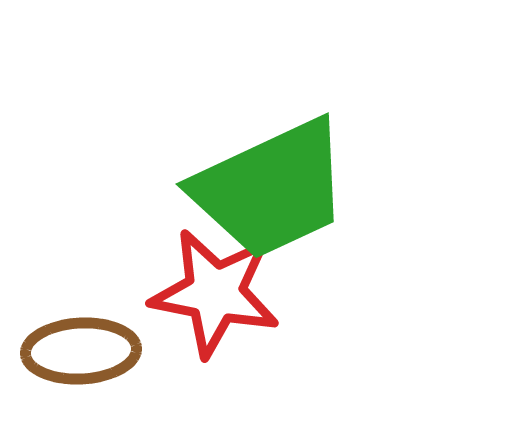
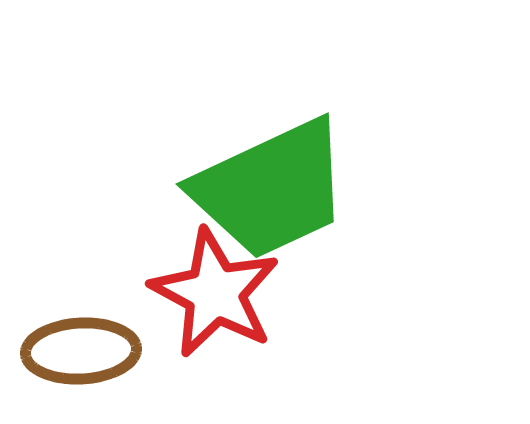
red star: rotated 17 degrees clockwise
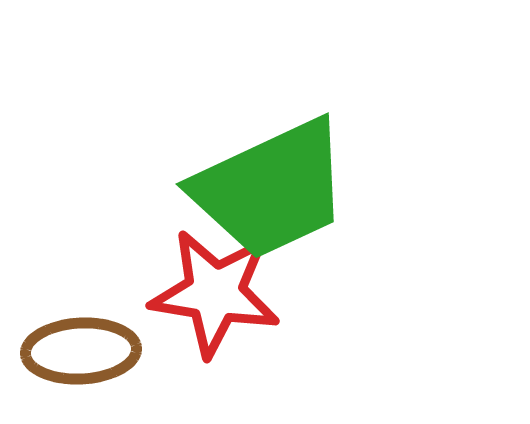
red star: rotated 19 degrees counterclockwise
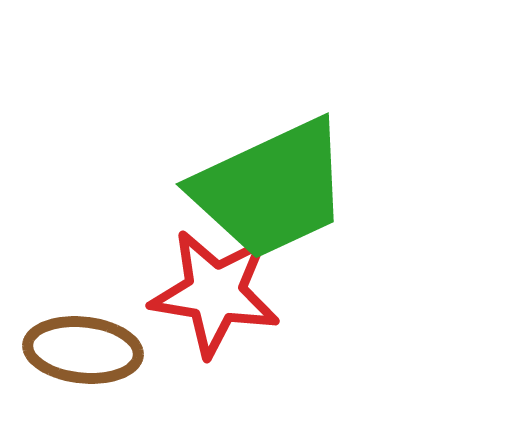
brown ellipse: moved 2 px right, 1 px up; rotated 9 degrees clockwise
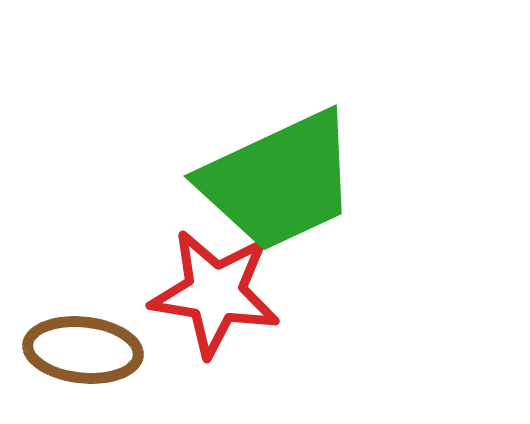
green trapezoid: moved 8 px right, 8 px up
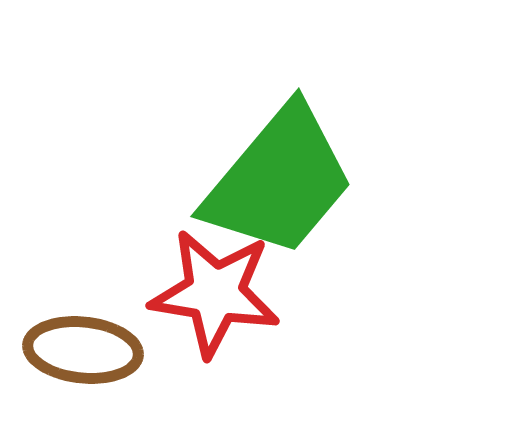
green trapezoid: rotated 25 degrees counterclockwise
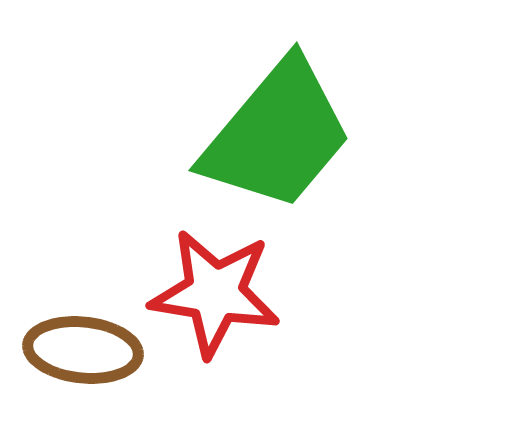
green trapezoid: moved 2 px left, 46 px up
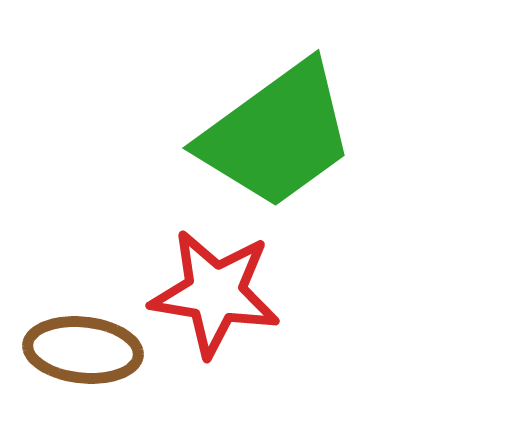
green trapezoid: rotated 14 degrees clockwise
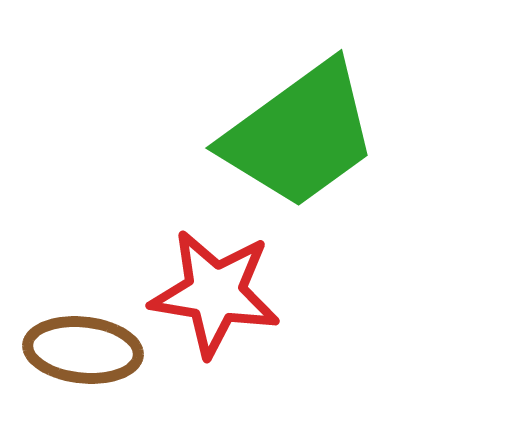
green trapezoid: moved 23 px right
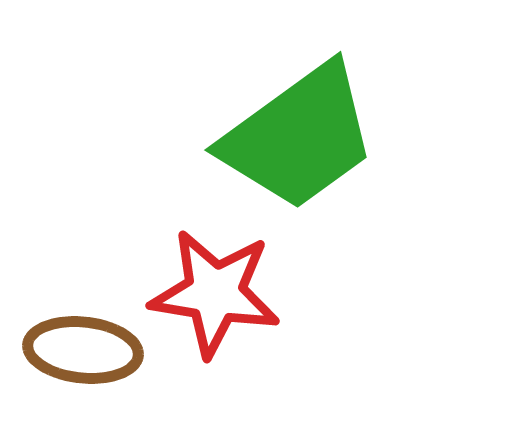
green trapezoid: moved 1 px left, 2 px down
